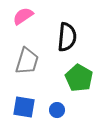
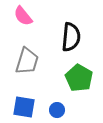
pink semicircle: rotated 95 degrees counterclockwise
black semicircle: moved 4 px right
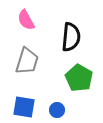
pink semicircle: moved 3 px right, 4 px down; rotated 10 degrees clockwise
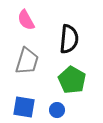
black semicircle: moved 2 px left, 2 px down
green pentagon: moved 7 px left, 2 px down
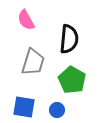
gray trapezoid: moved 6 px right, 1 px down
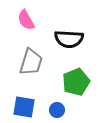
black semicircle: rotated 88 degrees clockwise
gray trapezoid: moved 2 px left
green pentagon: moved 4 px right, 2 px down; rotated 20 degrees clockwise
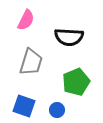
pink semicircle: rotated 125 degrees counterclockwise
black semicircle: moved 2 px up
blue square: moved 1 px up; rotated 10 degrees clockwise
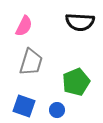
pink semicircle: moved 2 px left, 6 px down
black semicircle: moved 11 px right, 15 px up
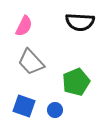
gray trapezoid: rotated 120 degrees clockwise
blue circle: moved 2 px left
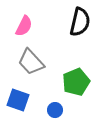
black semicircle: rotated 80 degrees counterclockwise
blue square: moved 6 px left, 6 px up
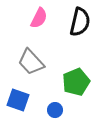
pink semicircle: moved 15 px right, 8 px up
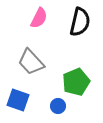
blue circle: moved 3 px right, 4 px up
